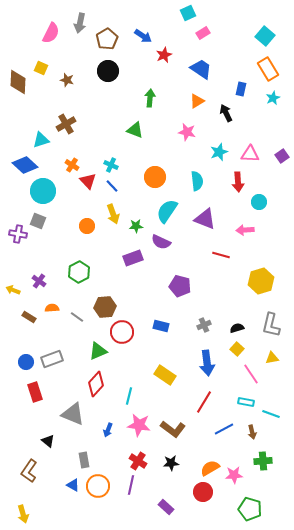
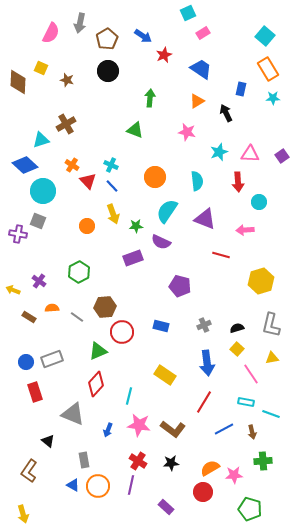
cyan star at (273, 98): rotated 24 degrees clockwise
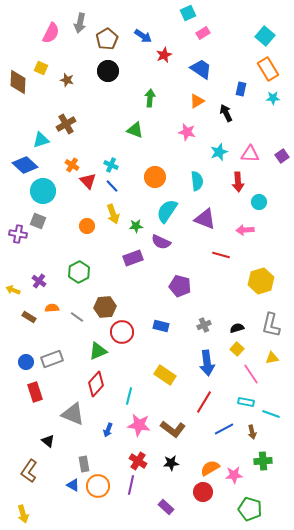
gray rectangle at (84, 460): moved 4 px down
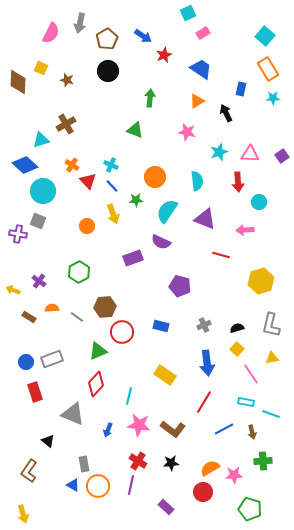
green star at (136, 226): moved 26 px up
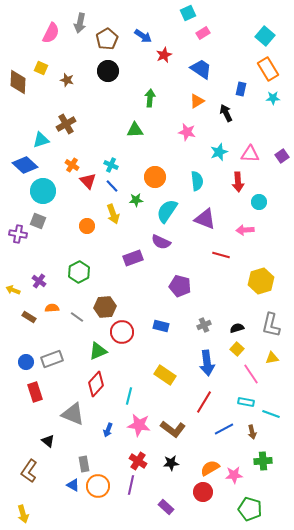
green triangle at (135, 130): rotated 24 degrees counterclockwise
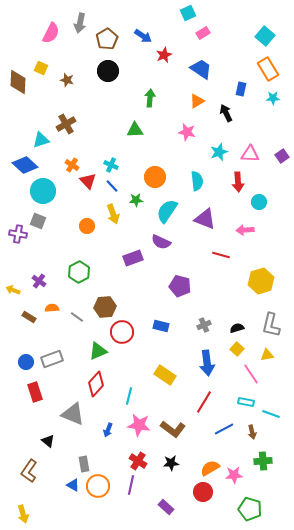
yellow triangle at (272, 358): moved 5 px left, 3 px up
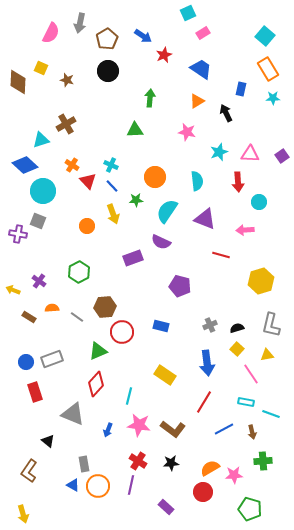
gray cross at (204, 325): moved 6 px right
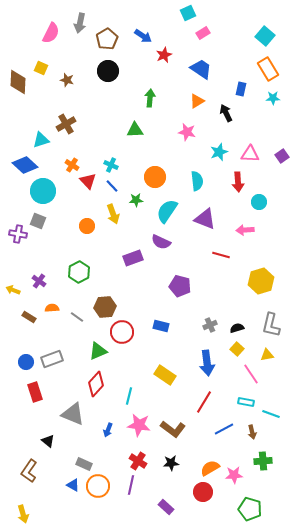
gray rectangle at (84, 464): rotated 56 degrees counterclockwise
